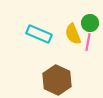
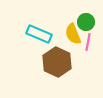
green circle: moved 4 px left, 1 px up
brown hexagon: moved 18 px up
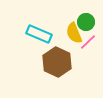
yellow semicircle: moved 1 px right, 1 px up
pink line: rotated 36 degrees clockwise
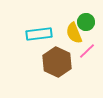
cyan rectangle: rotated 30 degrees counterclockwise
pink line: moved 1 px left, 9 px down
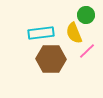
green circle: moved 7 px up
cyan rectangle: moved 2 px right, 1 px up
brown hexagon: moved 6 px left, 3 px up; rotated 24 degrees counterclockwise
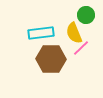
pink line: moved 6 px left, 3 px up
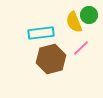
green circle: moved 3 px right
yellow semicircle: moved 11 px up
brown hexagon: rotated 16 degrees counterclockwise
